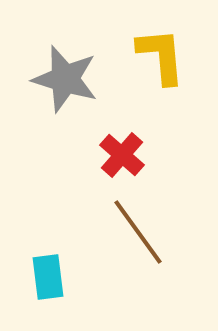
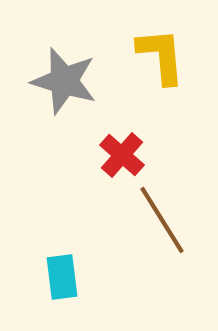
gray star: moved 1 px left, 2 px down
brown line: moved 24 px right, 12 px up; rotated 4 degrees clockwise
cyan rectangle: moved 14 px right
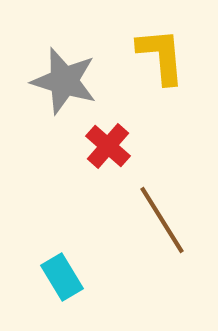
red cross: moved 14 px left, 9 px up
cyan rectangle: rotated 24 degrees counterclockwise
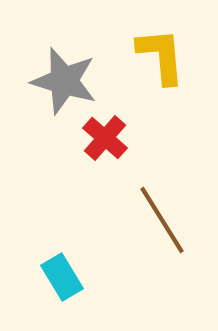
red cross: moved 3 px left, 8 px up
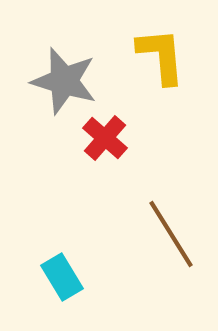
brown line: moved 9 px right, 14 px down
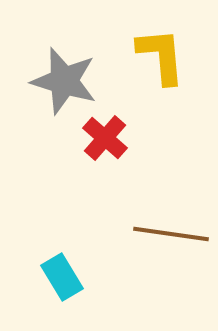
brown line: rotated 50 degrees counterclockwise
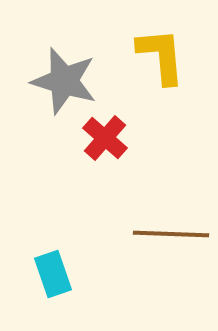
brown line: rotated 6 degrees counterclockwise
cyan rectangle: moved 9 px left, 3 px up; rotated 12 degrees clockwise
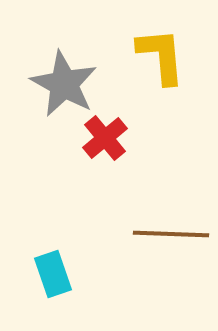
gray star: moved 3 px down; rotated 12 degrees clockwise
red cross: rotated 9 degrees clockwise
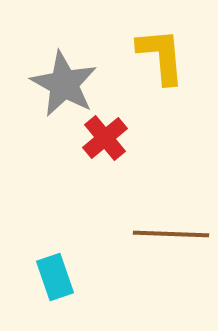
cyan rectangle: moved 2 px right, 3 px down
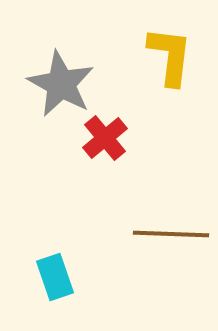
yellow L-shape: moved 9 px right; rotated 12 degrees clockwise
gray star: moved 3 px left
